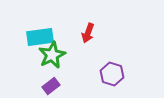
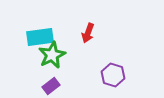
purple hexagon: moved 1 px right, 1 px down
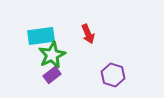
red arrow: moved 1 px down; rotated 42 degrees counterclockwise
cyan rectangle: moved 1 px right, 1 px up
purple rectangle: moved 1 px right, 11 px up
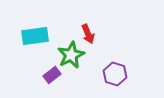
cyan rectangle: moved 6 px left
green star: moved 19 px right
purple hexagon: moved 2 px right, 1 px up
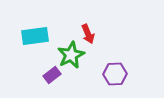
purple hexagon: rotated 20 degrees counterclockwise
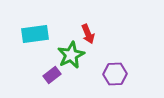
cyan rectangle: moved 2 px up
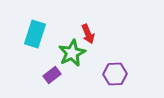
cyan rectangle: rotated 64 degrees counterclockwise
green star: moved 1 px right, 2 px up
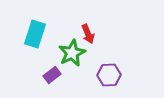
purple hexagon: moved 6 px left, 1 px down
